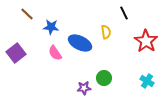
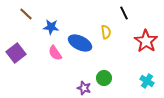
brown line: moved 1 px left
purple star: rotated 24 degrees clockwise
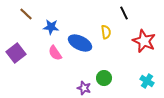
red star: moved 2 px left; rotated 10 degrees counterclockwise
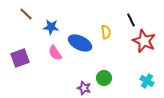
black line: moved 7 px right, 7 px down
purple square: moved 4 px right, 5 px down; rotated 18 degrees clockwise
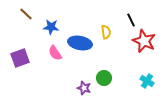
blue ellipse: rotated 15 degrees counterclockwise
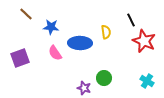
blue ellipse: rotated 10 degrees counterclockwise
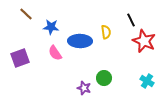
blue ellipse: moved 2 px up
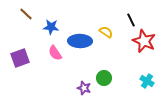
yellow semicircle: rotated 48 degrees counterclockwise
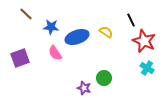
blue ellipse: moved 3 px left, 4 px up; rotated 20 degrees counterclockwise
cyan cross: moved 13 px up
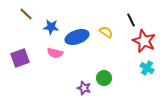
pink semicircle: rotated 42 degrees counterclockwise
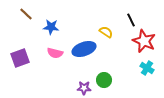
blue ellipse: moved 7 px right, 12 px down
green circle: moved 2 px down
purple star: rotated 16 degrees counterclockwise
